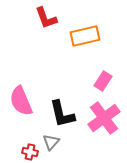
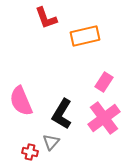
pink rectangle: moved 1 px right, 1 px down
black L-shape: rotated 44 degrees clockwise
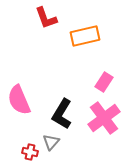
pink semicircle: moved 2 px left, 1 px up
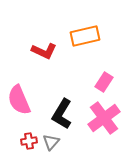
red L-shape: moved 2 px left, 33 px down; rotated 45 degrees counterclockwise
red cross: moved 1 px left, 11 px up; rotated 21 degrees counterclockwise
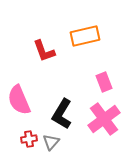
red L-shape: rotated 45 degrees clockwise
pink rectangle: rotated 54 degrees counterclockwise
pink cross: moved 1 px down
red cross: moved 2 px up
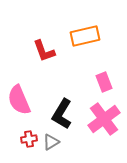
gray triangle: rotated 18 degrees clockwise
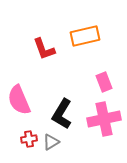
red L-shape: moved 2 px up
pink cross: rotated 24 degrees clockwise
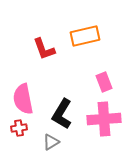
pink semicircle: moved 4 px right, 1 px up; rotated 12 degrees clockwise
pink cross: rotated 8 degrees clockwise
red cross: moved 10 px left, 11 px up
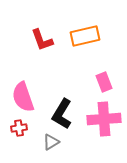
red L-shape: moved 2 px left, 9 px up
pink semicircle: moved 2 px up; rotated 8 degrees counterclockwise
